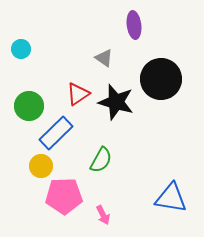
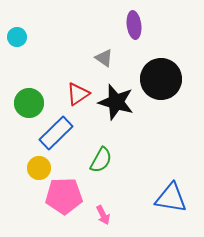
cyan circle: moved 4 px left, 12 px up
green circle: moved 3 px up
yellow circle: moved 2 px left, 2 px down
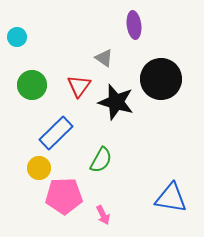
red triangle: moved 1 px right, 8 px up; rotated 20 degrees counterclockwise
green circle: moved 3 px right, 18 px up
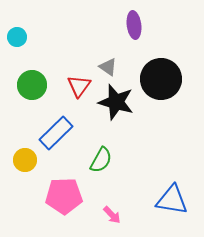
gray triangle: moved 4 px right, 9 px down
yellow circle: moved 14 px left, 8 px up
blue triangle: moved 1 px right, 2 px down
pink arrow: moved 9 px right; rotated 18 degrees counterclockwise
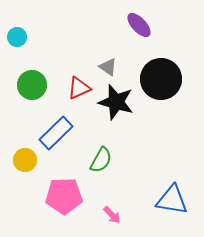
purple ellipse: moved 5 px right; rotated 36 degrees counterclockwise
red triangle: moved 2 px down; rotated 30 degrees clockwise
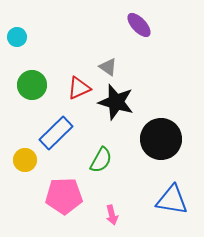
black circle: moved 60 px down
pink arrow: rotated 30 degrees clockwise
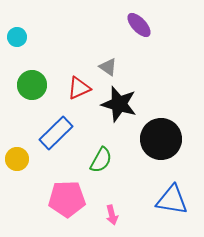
black star: moved 3 px right, 2 px down
yellow circle: moved 8 px left, 1 px up
pink pentagon: moved 3 px right, 3 px down
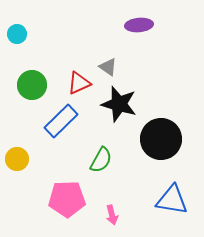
purple ellipse: rotated 52 degrees counterclockwise
cyan circle: moved 3 px up
red triangle: moved 5 px up
blue rectangle: moved 5 px right, 12 px up
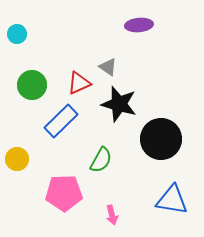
pink pentagon: moved 3 px left, 6 px up
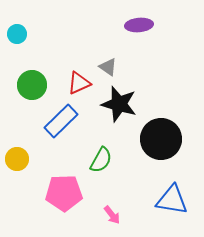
pink arrow: rotated 24 degrees counterclockwise
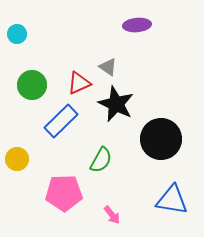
purple ellipse: moved 2 px left
black star: moved 3 px left; rotated 9 degrees clockwise
